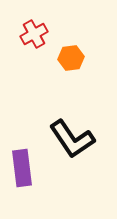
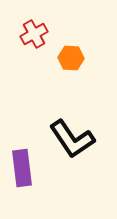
orange hexagon: rotated 10 degrees clockwise
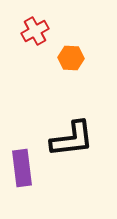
red cross: moved 1 px right, 3 px up
black L-shape: rotated 63 degrees counterclockwise
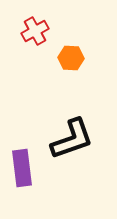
black L-shape: rotated 12 degrees counterclockwise
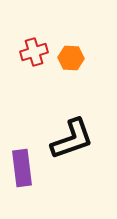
red cross: moved 1 px left, 21 px down; rotated 12 degrees clockwise
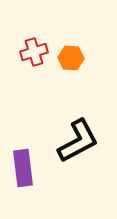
black L-shape: moved 6 px right, 2 px down; rotated 9 degrees counterclockwise
purple rectangle: moved 1 px right
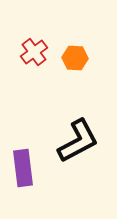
red cross: rotated 20 degrees counterclockwise
orange hexagon: moved 4 px right
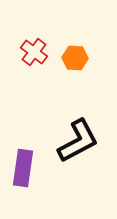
red cross: rotated 16 degrees counterclockwise
purple rectangle: rotated 15 degrees clockwise
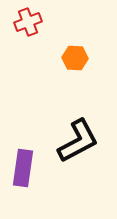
red cross: moved 6 px left, 30 px up; rotated 32 degrees clockwise
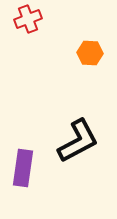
red cross: moved 3 px up
orange hexagon: moved 15 px right, 5 px up
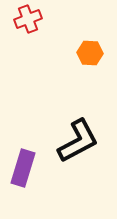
purple rectangle: rotated 9 degrees clockwise
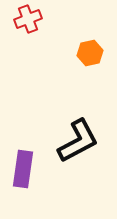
orange hexagon: rotated 15 degrees counterclockwise
purple rectangle: moved 1 px down; rotated 9 degrees counterclockwise
